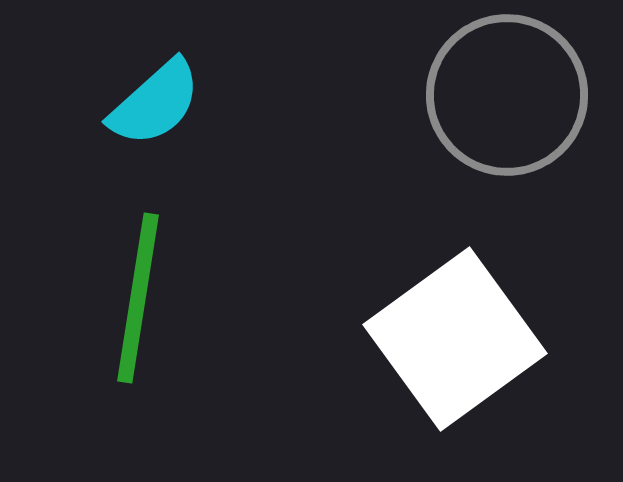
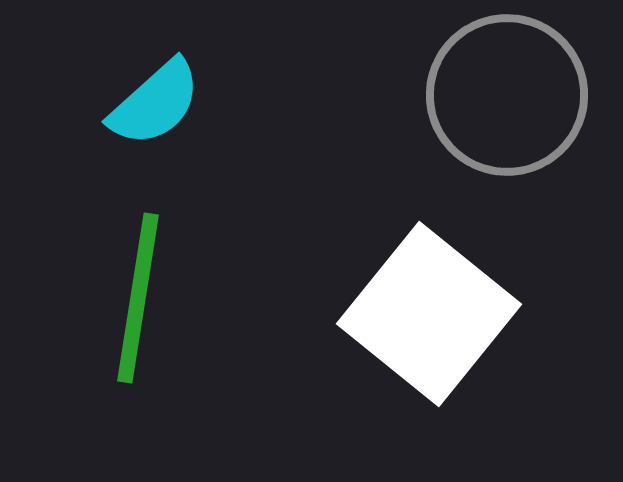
white square: moved 26 px left, 25 px up; rotated 15 degrees counterclockwise
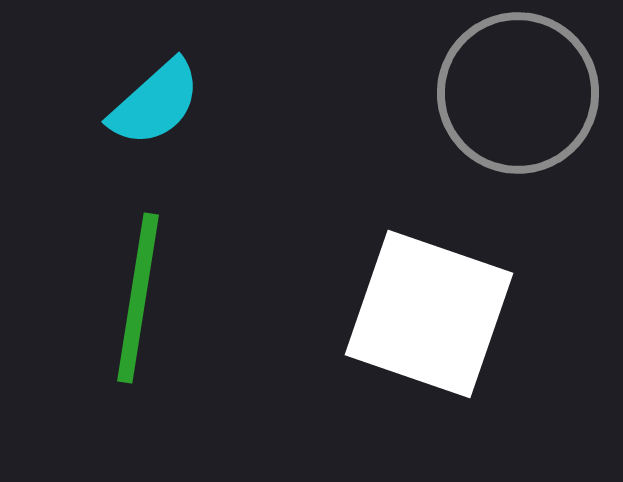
gray circle: moved 11 px right, 2 px up
white square: rotated 20 degrees counterclockwise
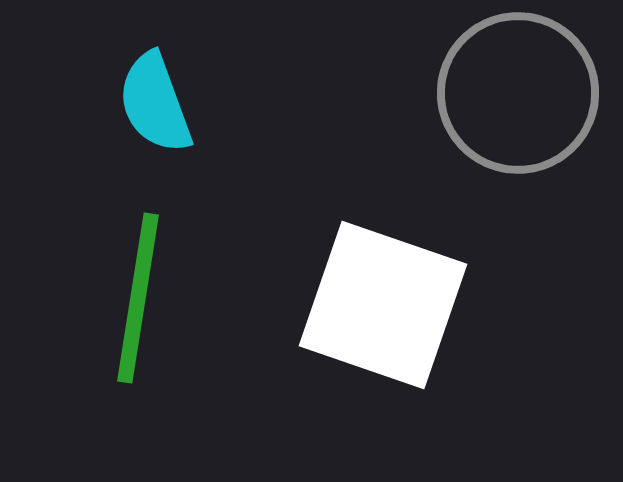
cyan semicircle: rotated 112 degrees clockwise
white square: moved 46 px left, 9 px up
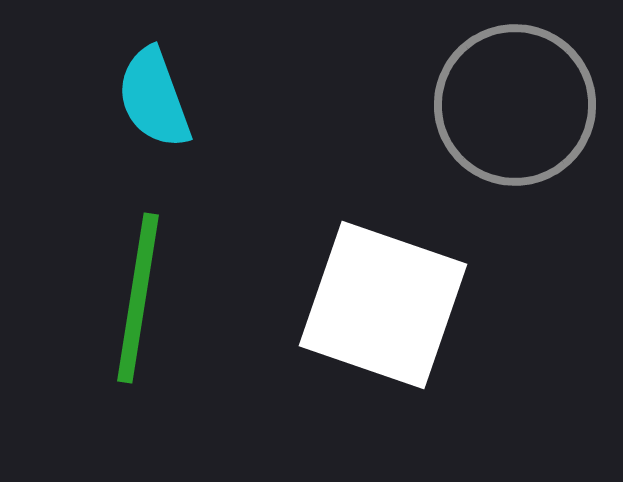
gray circle: moved 3 px left, 12 px down
cyan semicircle: moved 1 px left, 5 px up
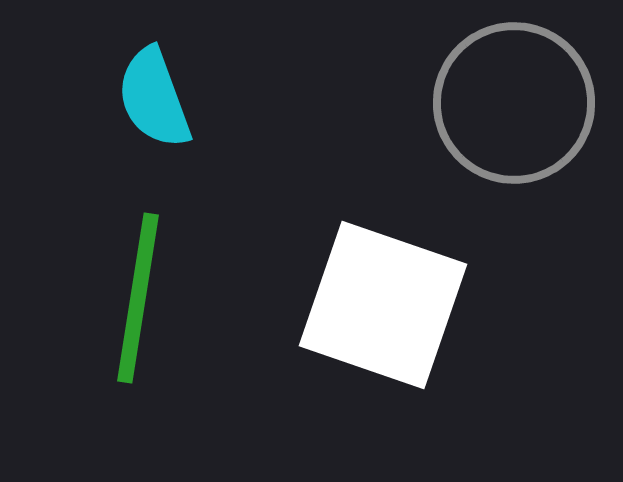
gray circle: moved 1 px left, 2 px up
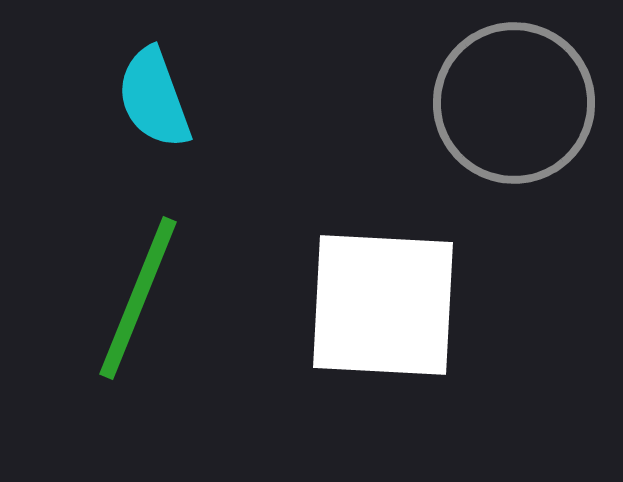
green line: rotated 13 degrees clockwise
white square: rotated 16 degrees counterclockwise
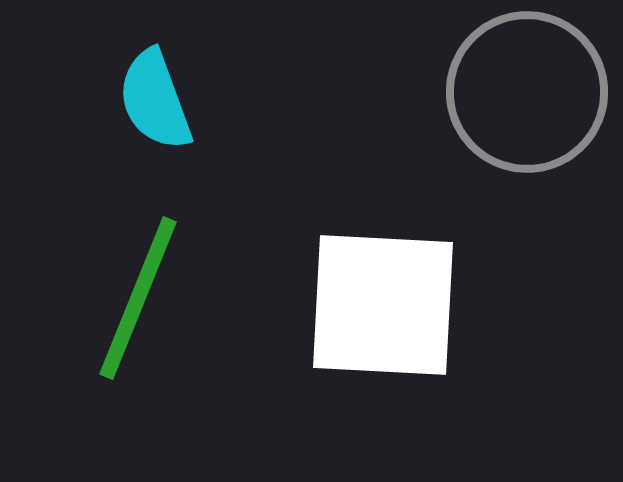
cyan semicircle: moved 1 px right, 2 px down
gray circle: moved 13 px right, 11 px up
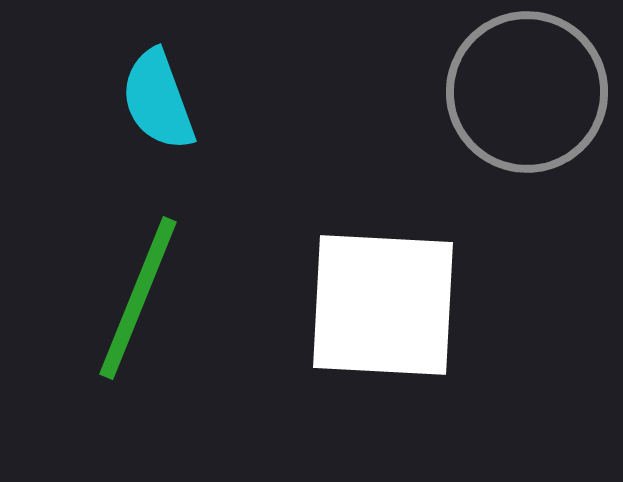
cyan semicircle: moved 3 px right
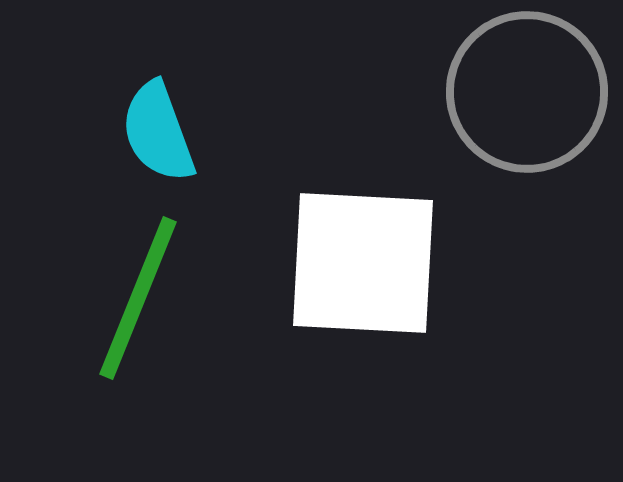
cyan semicircle: moved 32 px down
white square: moved 20 px left, 42 px up
